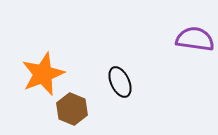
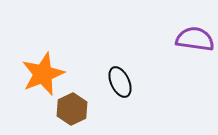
brown hexagon: rotated 12 degrees clockwise
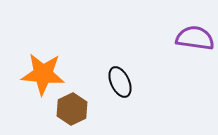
purple semicircle: moved 1 px up
orange star: rotated 27 degrees clockwise
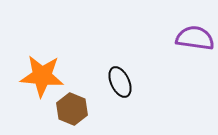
orange star: moved 1 px left, 2 px down
brown hexagon: rotated 12 degrees counterclockwise
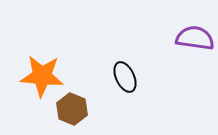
black ellipse: moved 5 px right, 5 px up
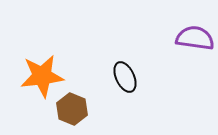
orange star: rotated 12 degrees counterclockwise
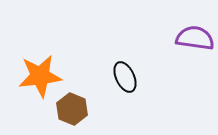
orange star: moved 2 px left
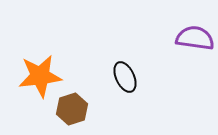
brown hexagon: rotated 20 degrees clockwise
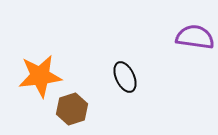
purple semicircle: moved 1 px up
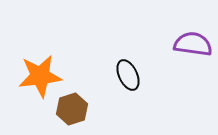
purple semicircle: moved 2 px left, 7 px down
black ellipse: moved 3 px right, 2 px up
